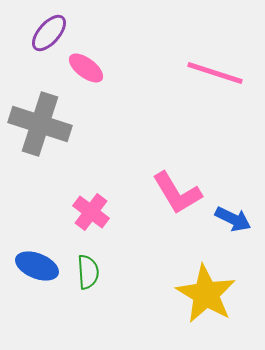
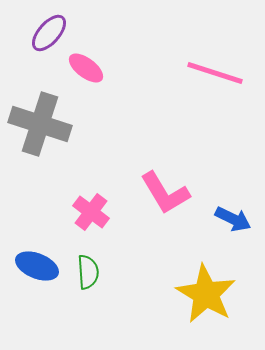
pink L-shape: moved 12 px left
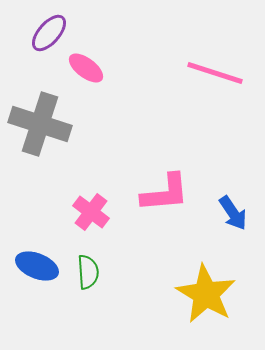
pink L-shape: rotated 64 degrees counterclockwise
blue arrow: moved 6 px up; rotated 30 degrees clockwise
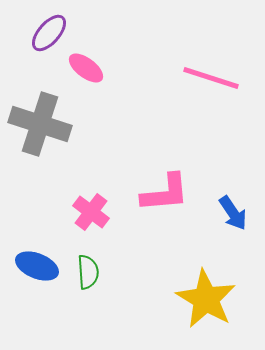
pink line: moved 4 px left, 5 px down
yellow star: moved 5 px down
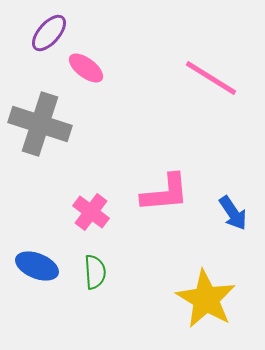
pink line: rotated 14 degrees clockwise
green semicircle: moved 7 px right
